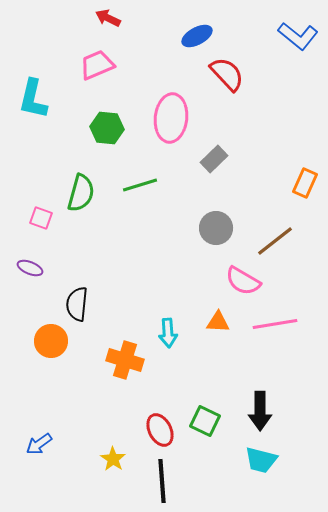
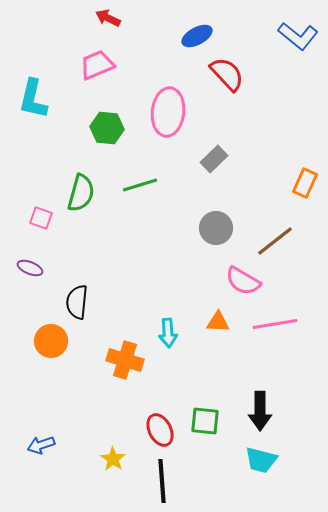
pink ellipse: moved 3 px left, 6 px up
black semicircle: moved 2 px up
green square: rotated 20 degrees counterclockwise
blue arrow: moved 2 px right, 1 px down; rotated 16 degrees clockwise
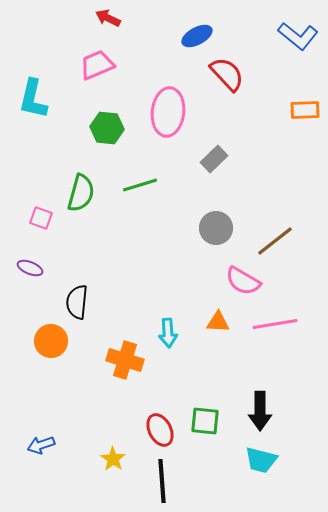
orange rectangle: moved 73 px up; rotated 64 degrees clockwise
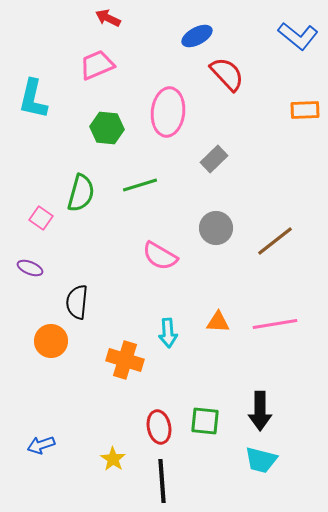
pink square: rotated 15 degrees clockwise
pink semicircle: moved 83 px left, 25 px up
red ellipse: moved 1 px left, 3 px up; rotated 16 degrees clockwise
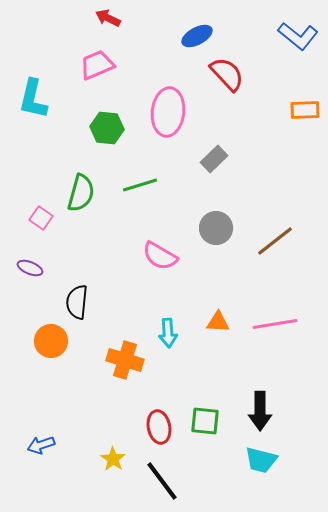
black line: rotated 33 degrees counterclockwise
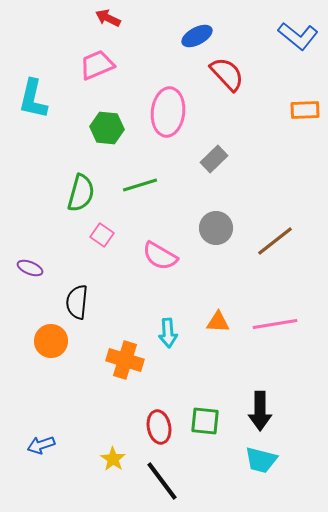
pink square: moved 61 px right, 17 px down
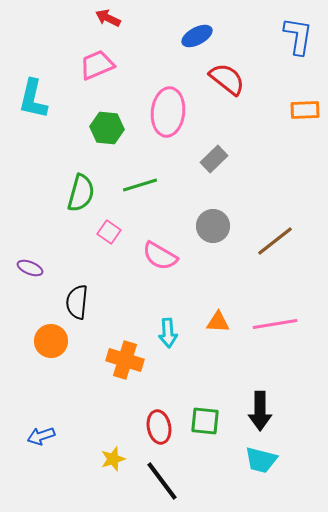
blue L-shape: rotated 120 degrees counterclockwise
red semicircle: moved 5 px down; rotated 9 degrees counterclockwise
gray circle: moved 3 px left, 2 px up
pink square: moved 7 px right, 3 px up
blue arrow: moved 9 px up
yellow star: rotated 20 degrees clockwise
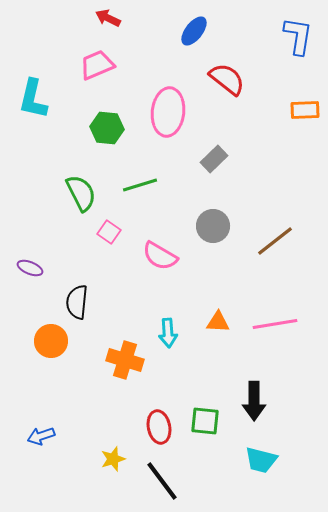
blue ellipse: moved 3 px left, 5 px up; rotated 24 degrees counterclockwise
green semicircle: rotated 42 degrees counterclockwise
black arrow: moved 6 px left, 10 px up
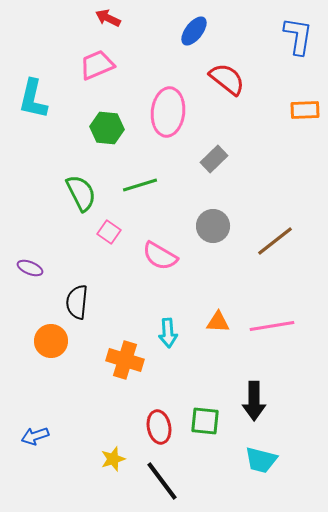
pink line: moved 3 px left, 2 px down
blue arrow: moved 6 px left
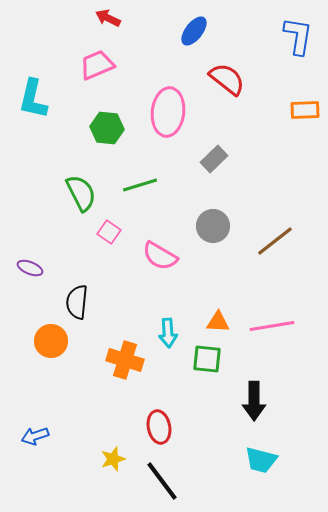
green square: moved 2 px right, 62 px up
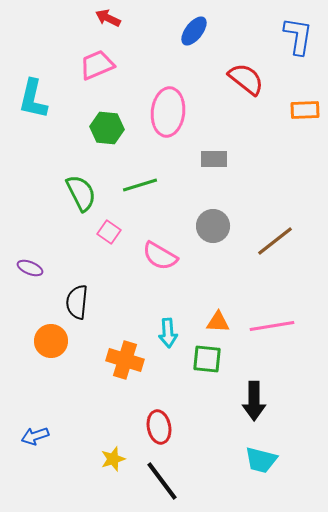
red semicircle: moved 19 px right
gray rectangle: rotated 44 degrees clockwise
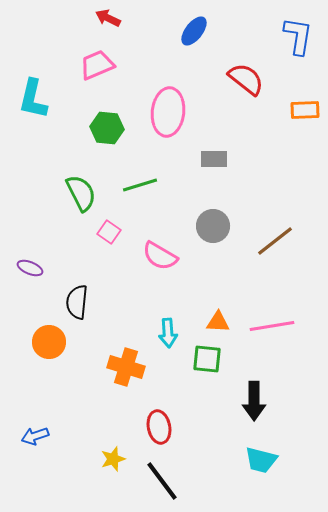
orange circle: moved 2 px left, 1 px down
orange cross: moved 1 px right, 7 px down
